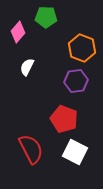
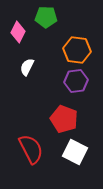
pink diamond: rotated 15 degrees counterclockwise
orange hexagon: moved 5 px left, 2 px down; rotated 12 degrees counterclockwise
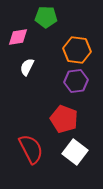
pink diamond: moved 5 px down; rotated 55 degrees clockwise
white square: rotated 10 degrees clockwise
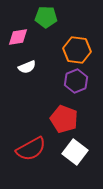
white semicircle: rotated 138 degrees counterclockwise
purple hexagon: rotated 15 degrees counterclockwise
red semicircle: rotated 88 degrees clockwise
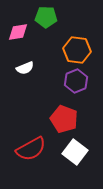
pink diamond: moved 5 px up
white semicircle: moved 2 px left, 1 px down
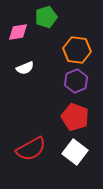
green pentagon: rotated 20 degrees counterclockwise
red pentagon: moved 11 px right, 2 px up
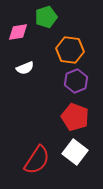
orange hexagon: moved 7 px left
red semicircle: moved 6 px right, 11 px down; rotated 28 degrees counterclockwise
